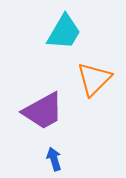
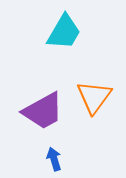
orange triangle: moved 18 px down; rotated 9 degrees counterclockwise
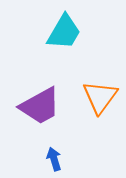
orange triangle: moved 6 px right
purple trapezoid: moved 3 px left, 5 px up
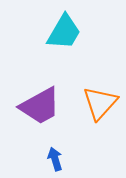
orange triangle: moved 6 px down; rotated 6 degrees clockwise
blue arrow: moved 1 px right
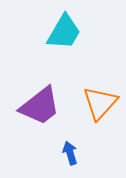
purple trapezoid: rotated 9 degrees counterclockwise
blue arrow: moved 15 px right, 6 px up
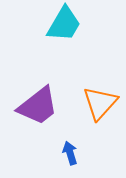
cyan trapezoid: moved 8 px up
purple trapezoid: moved 2 px left
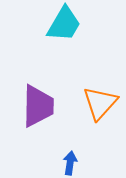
purple trapezoid: rotated 51 degrees counterclockwise
blue arrow: moved 10 px down; rotated 25 degrees clockwise
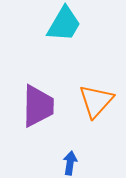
orange triangle: moved 4 px left, 2 px up
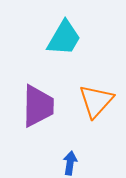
cyan trapezoid: moved 14 px down
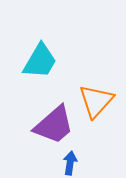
cyan trapezoid: moved 24 px left, 23 px down
purple trapezoid: moved 16 px right, 19 px down; rotated 48 degrees clockwise
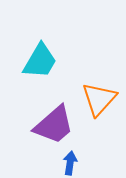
orange triangle: moved 3 px right, 2 px up
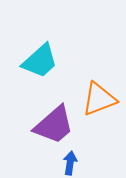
cyan trapezoid: rotated 18 degrees clockwise
orange triangle: rotated 27 degrees clockwise
